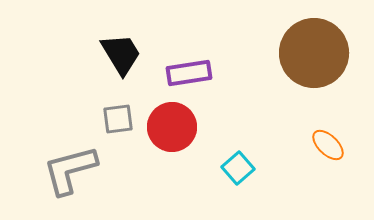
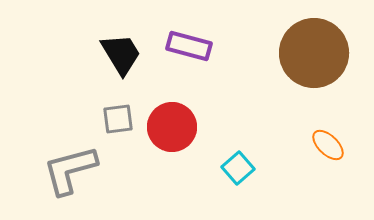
purple rectangle: moved 27 px up; rotated 24 degrees clockwise
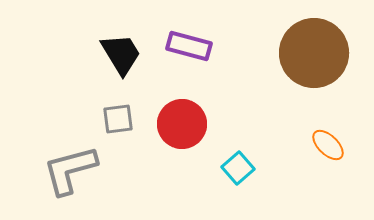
red circle: moved 10 px right, 3 px up
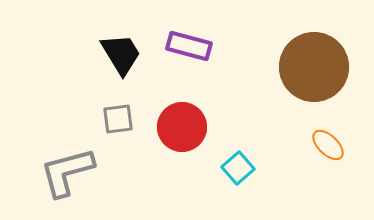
brown circle: moved 14 px down
red circle: moved 3 px down
gray L-shape: moved 3 px left, 2 px down
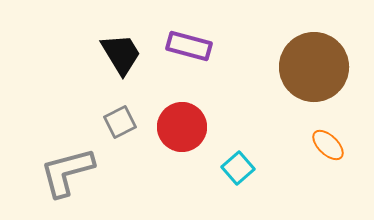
gray square: moved 2 px right, 3 px down; rotated 20 degrees counterclockwise
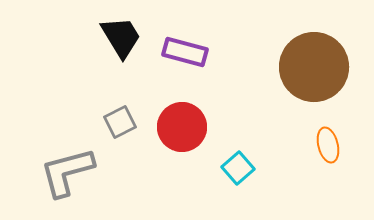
purple rectangle: moved 4 px left, 6 px down
black trapezoid: moved 17 px up
orange ellipse: rotated 32 degrees clockwise
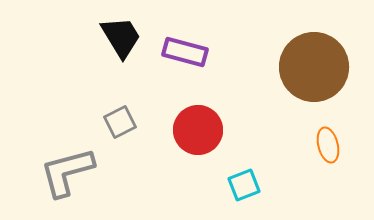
red circle: moved 16 px right, 3 px down
cyan square: moved 6 px right, 17 px down; rotated 20 degrees clockwise
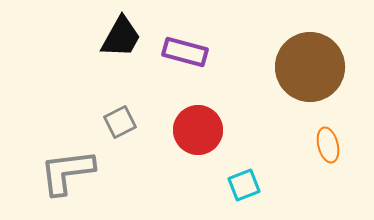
black trapezoid: rotated 60 degrees clockwise
brown circle: moved 4 px left
gray L-shape: rotated 8 degrees clockwise
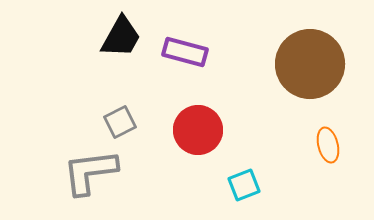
brown circle: moved 3 px up
gray L-shape: moved 23 px right
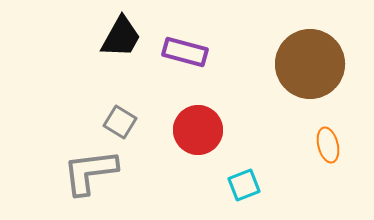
gray square: rotated 32 degrees counterclockwise
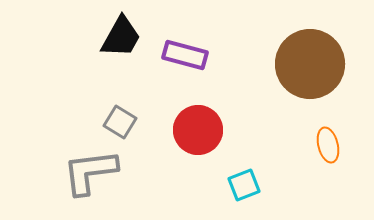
purple rectangle: moved 3 px down
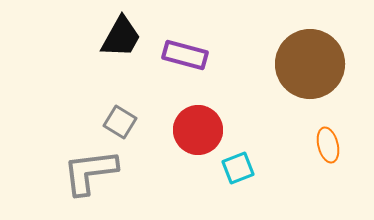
cyan square: moved 6 px left, 17 px up
